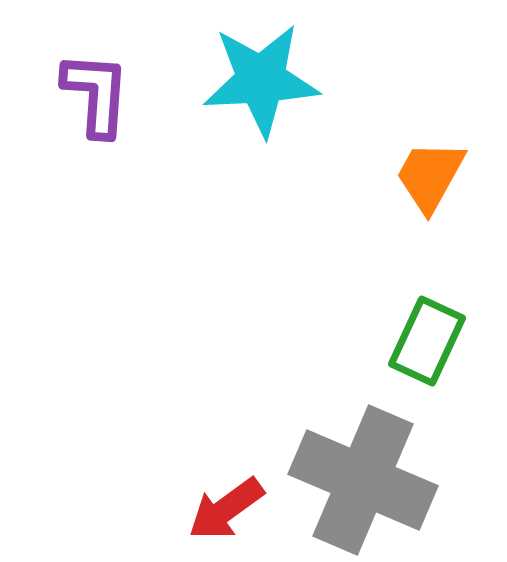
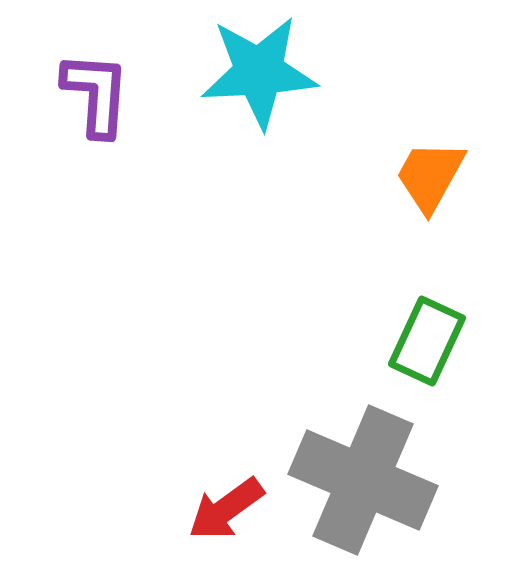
cyan star: moved 2 px left, 8 px up
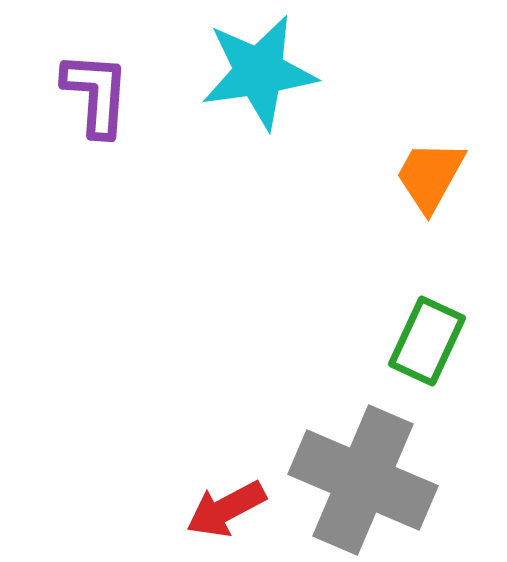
cyan star: rotated 5 degrees counterclockwise
red arrow: rotated 8 degrees clockwise
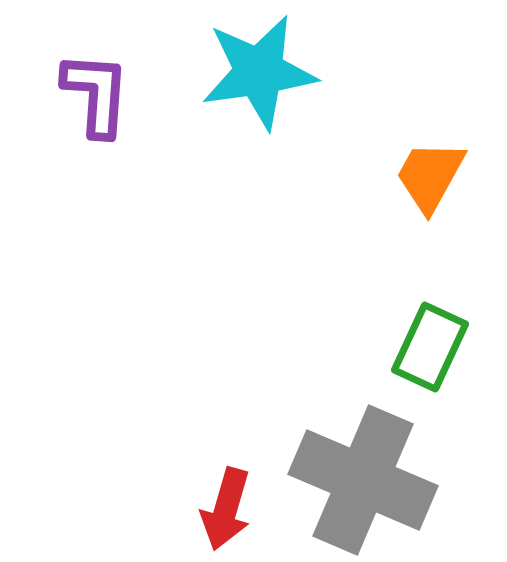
green rectangle: moved 3 px right, 6 px down
red arrow: rotated 46 degrees counterclockwise
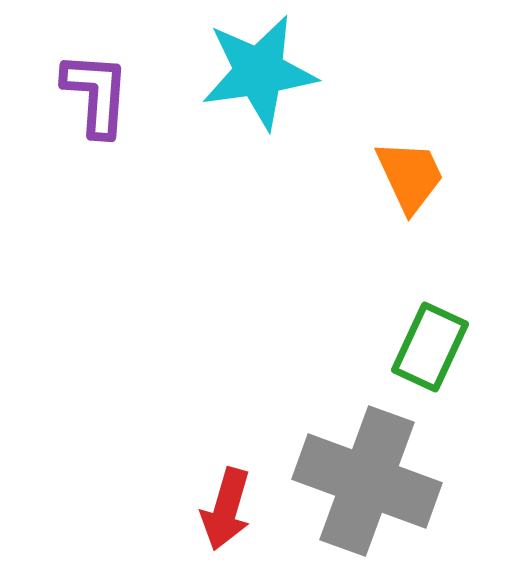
orange trapezoid: moved 20 px left; rotated 126 degrees clockwise
gray cross: moved 4 px right, 1 px down; rotated 3 degrees counterclockwise
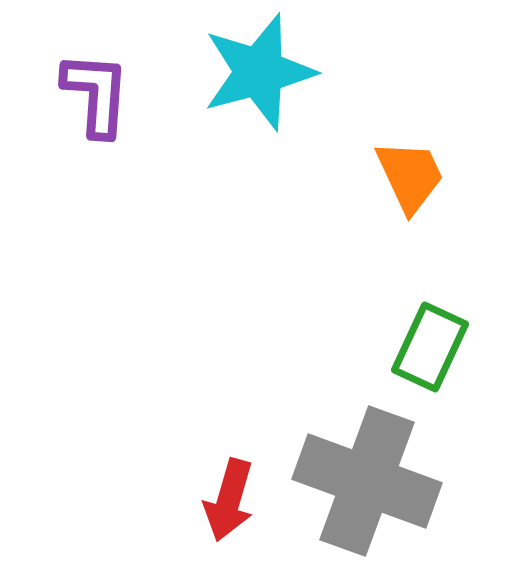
cyan star: rotated 7 degrees counterclockwise
red arrow: moved 3 px right, 9 px up
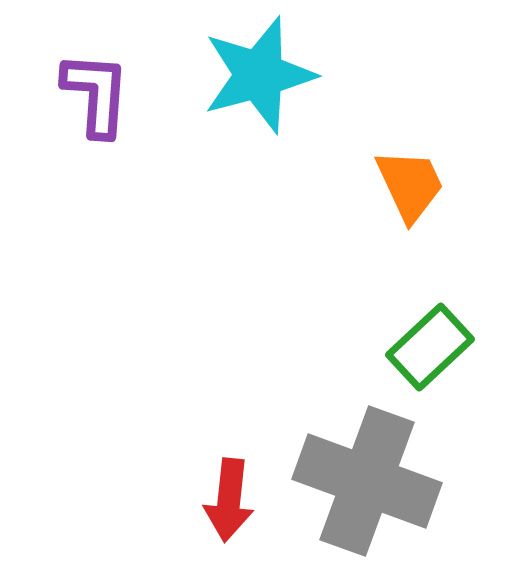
cyan star: moved 3 px down
orange trapezoid: moved 9 px down
green rectangle: rotated 22 degrees clockwise
red arrow: rotated 10 degrees counterclockwise
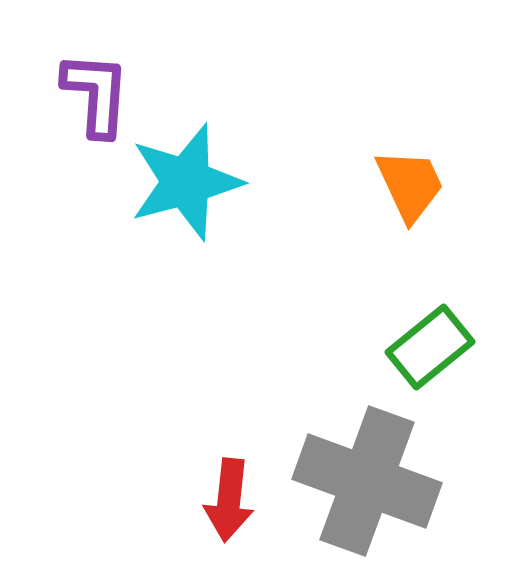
cyan star: moved 73 px left, 107 px down
green rectangle: rotated 4 degrees clockwise
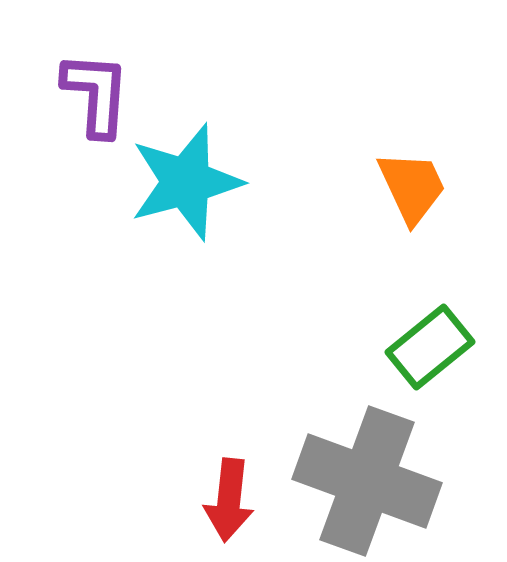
orange trapezoid: moved 2 px right, 2 px down
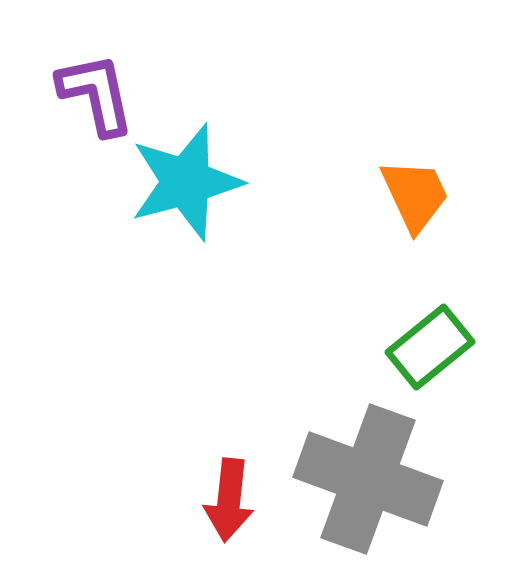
purple L-shape: rotated 16 degrees counterclockwise
orange trapezoid: moved 3 px right, 8 px down
gray cross: moved 1 px right, 2 px up
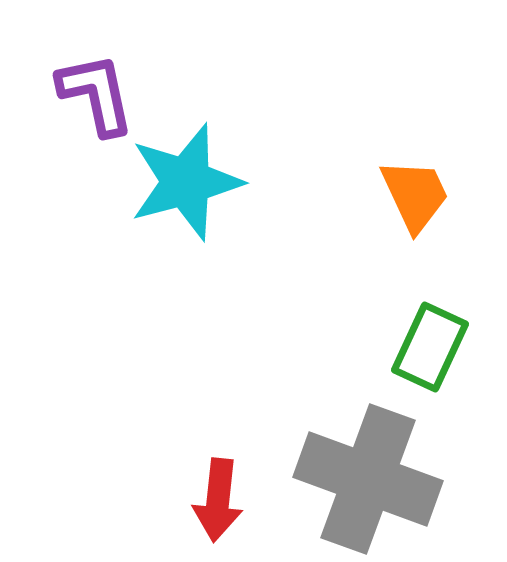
green rectangle: rotated 26 degrees counterclockwise
red arrow: moved 11 px left
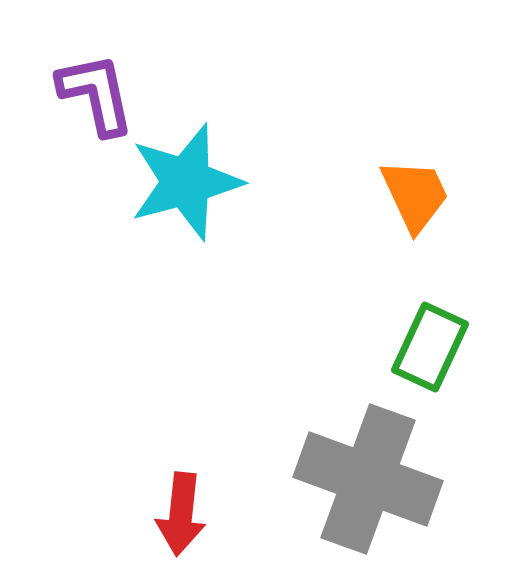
red arrow: moved 37 px left, 14 px down
